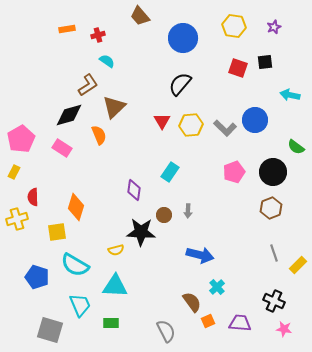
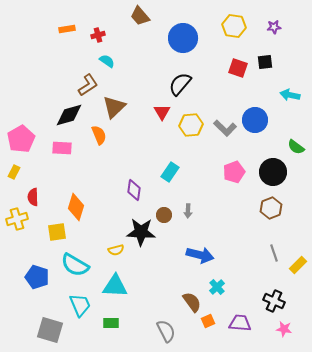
purple star at (274, 27): rotated 16 degrees clockwise
red triangle at (162, 121): moved 9 px up
pink rectangle at (62, 148): rotated 30 degrees counterclockwise
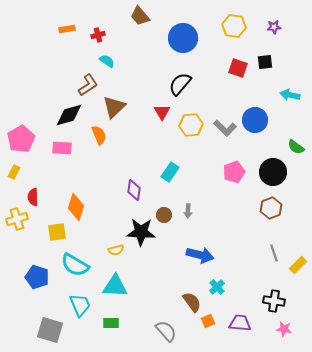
black cross at (274, 301): rotated 15 degrees counterclockwise
gray semicircle at (166, 331): rotated 15 degrees counterclockwise
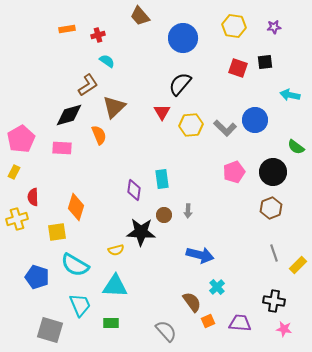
cyan rectangle at (170, 172): moved 8 px left, 7 px down; rotated 42 degrees counterclockwise
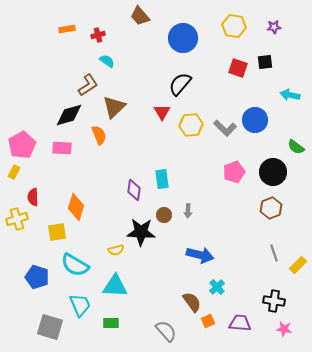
pink pentagon at (21, 139): moved 1 px right, 6 px down
gray square at (50, 330): moved 3 px up
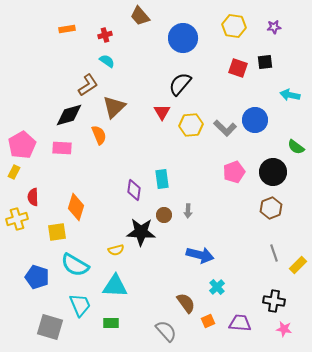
red cross at (98, 35): moved 7 px right
brown semicircle at (192, 302): moved 6 px left, 1 px down
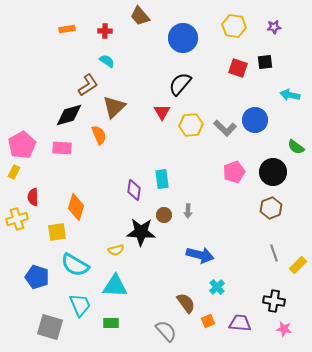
red cross at (105, 35): moved 4 px up; rotated 16 degrees clockwise
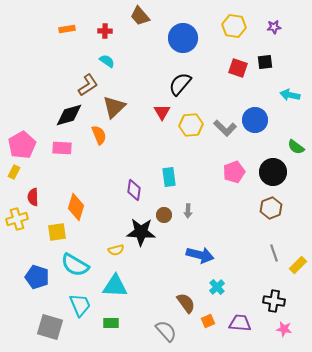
cyan rectangle at (162, 179): moved 7 px right, 2 px up
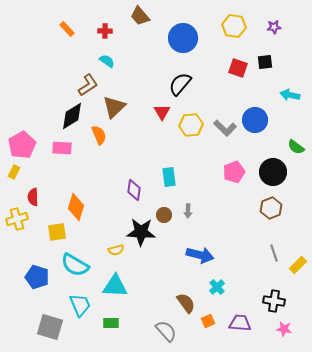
orange rectangle at (67, 29): rotated 56 degrees clockwise
black diamond at (69, 115): moved 3 px right, 1 px down; rotated 16 degrees counterclockwise
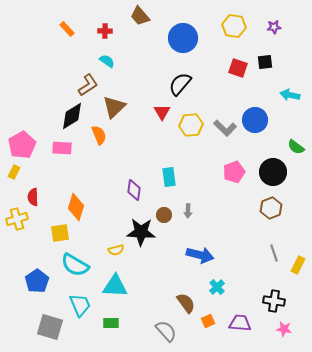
yellow square at (57, 232): moved 3 px right, 1 px down
yellow rectangle at (298, 265): rotated 18 degrees counterclockwise
blue pentagon at (37, 277): moved 4 px down; rotated 20 degrees clockwise
